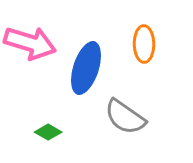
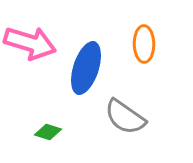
green diamond: rotated 12 degrees counterclockwise
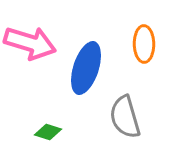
gray semicircle: rotated 39 degrees clockwise
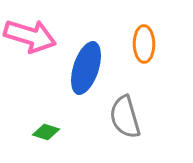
pink arrow: moved 7 px up
green diamond: moved 2 px left
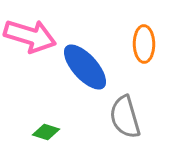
blue ellipse: moved 1 px left, 1 px up; rotated 60 degrees counterclockwise
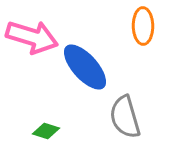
pink arrow: moved 2 px right, 1 px down
orange ellipse: moved 1 px left, 18 px up
green diamond: moved 1 px up
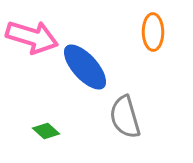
orange ellipse: moved 10 px right, 6 px down
green diamond: rotated 24 degrees clockwise
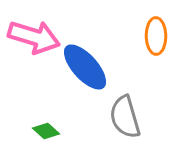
orange ellipse: moved 3 px right, 4 px down
pink arrow: moved 2 px right
